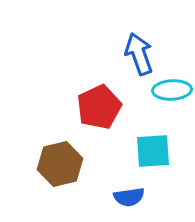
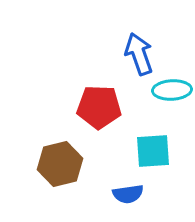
red pentagon: rotated 27 degrees clockwise
blue semicircle: moved 1 px left, 3 px up
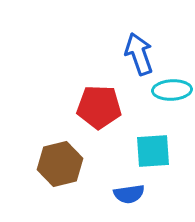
blue semicircle: moved 1 px right
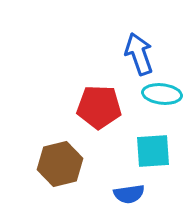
cyan ellipse: moved 10 px left, 4 px down; rotated 9 degrees clockwise
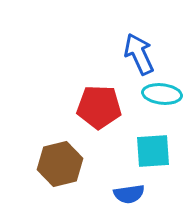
blue arrow: rotated 6 degrees counterclockwise
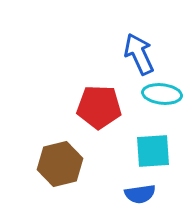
blue semicircle: moved 11 px right
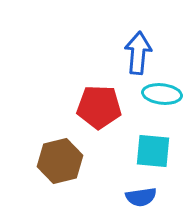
blue arrow: moved 1 px left, 1 px up; rotated 30 degrees clockwise
cyan square: rotated 9 degrees clockwise
brown hexagon: moved 3 px up
blue semicircle: moved 1 px right, 3 px down
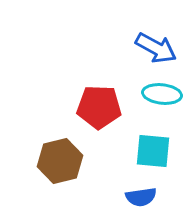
blue arrow: moved 18 px right, 5 px up; rotated 114 degrees clockwise
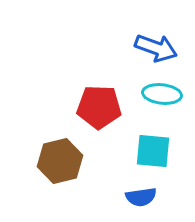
blue arrow: rotated 9 degrees counterclockwise
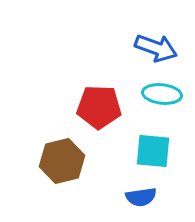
brown hexagon: moved 2 px right
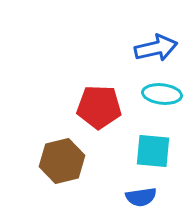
blue arrow: rotated 33 degrees counterclockwise
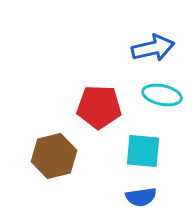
blue arrow: moved 3 px left
cyan ellipse: moved 1 px down; rotated 6 degrees clockwise
cyan square: moved 10 px left
brown hexagon: moved 8 px left, 5 px up
